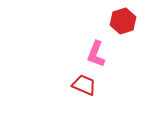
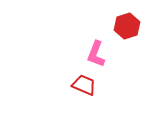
red hexagon: moved 4 px right, 5 px down
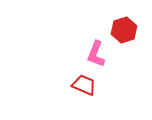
red hexagon: moved 3 px left, 4 px down
